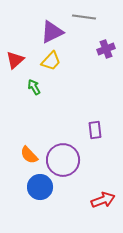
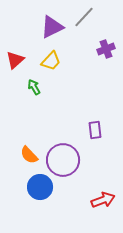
gray line: rotated 55 degrees counterclockwise
purple triangle: moved 5 px up
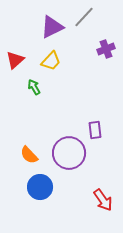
purple circle: moved 6 px right, 7 px up
red arrow: rotated 75 degrees clockwise
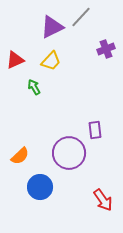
gray line: moved 3 px left
red triangle: rotated 18 degrees clockwise
orange semicircle: moved 9 px left, 1 px down; rotated 90 degrees counterclockwise
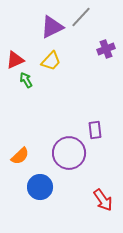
green arrow: moved 8 px left, 7 px up
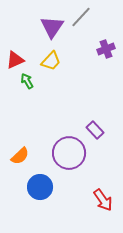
purple triangle: rotated 30 degrees counterclockwise
green arrow: moved 1 px right, 1 px down
purple rectangle: rotated 36 degrees counterclockwise
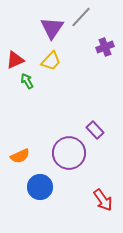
purple triangle: moved 1 px down
purple cross: moved 1 px left, 2 px up
orange semicircle: rotated 18 degrees clockwise
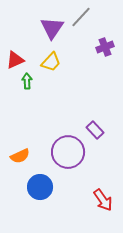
yellow trapezoid: moved 1 px down
green arrow: rotated 28 degrees clockwise
purple circle: moved 1 px left, 1 px up
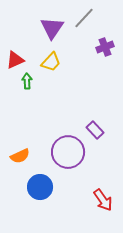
gray line: moved 3 px right, 1 px down
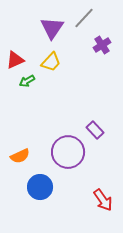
purple cross: moved 3 px left, 2 px up; rotated 12 degrees counterclockwise
green arrow: rotated 119 degrees counterclockwise
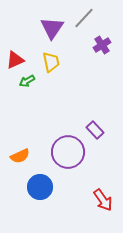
yellow trapezoid: rotated 55 degrees counterclockwise
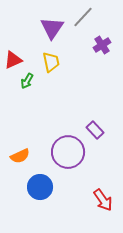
gray line: moved 1 px left, 1 px up
red triangle: moved 2 px left
green arrow: rotated 28 degrees counterclockwise
